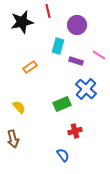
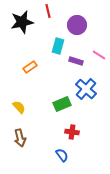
red cross: moved 3 px left, 1 px down; rotated 24 degrees clockwise
brown arrow: moved 7 px right, 1 px up
blue semicircle: moved 1 px left
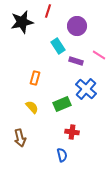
red line: rotated 32 degrees clockwise
purple circle: moved 1 px down
cyan rectangle: rotated 49 degrees counterclockwise
orange rectangle: moved 5 px right, 11 px down; rotated 40 degrees counterclockwise
yellow semicircle: moved 13 px right
blue semicircle: rotated 24 degrees clockwise
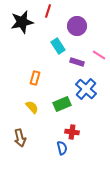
purple rectangle: moved 1 px right, 1 px down
blue semicircle: moved 7 px up
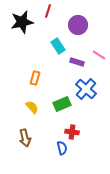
purple circle: moved 1 px right, 1 px up
brown arrow: moved 5 px right
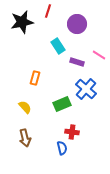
purple circle: moved 1 px left, 1 px up
yellow semicircle: moved 7 px left
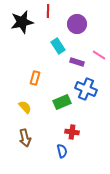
red line: rotated 16 degrees counterclockwise
blue cross: rotated 20 degrees counterclockwise
green rectangle: moved 2 px up
blue semicircle: moved 3 px down
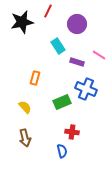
red line: rotated 24 degrees clockwise
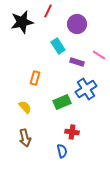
blue cross: rotated 35 degrees clockwise
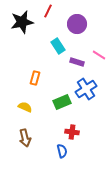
yellow semicircle: rotated 24 degrees counterclockwise
